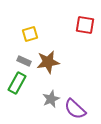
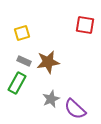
yellow square: moved 8 px left, 1 px up
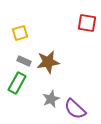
red square: moved 2 px right, 2 px up
yellow square: moved 2 px left
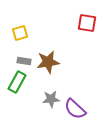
gray rectangle: rotated 16 degrees counterclockwise
green rectangle: moved 1 px up
gray star: rotated 18 degrees clockwise
